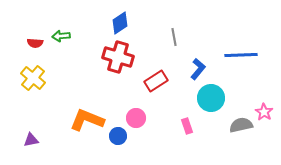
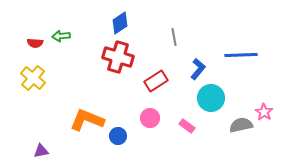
pink circle: moved 14 px right
pink rectangle: rotated 35 degrees counterclockwise
purple triangle: moved 10 px right, 11 px down
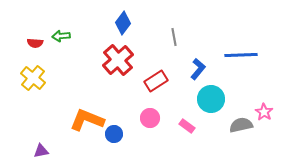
blue diamond: moved 3 px right; rotated 20 degrees counterclockwise
red cross: moved 3 px down; rotated 32 degrees clockwise
cyan circle: moved 1 px down
blue circle: moved 4 px left, 2 px up
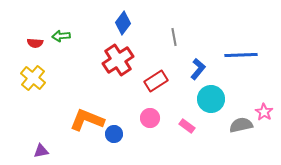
red cross: rotated 8 degrees clockwise
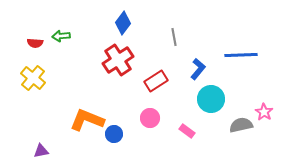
pink rectangle: moved 5 px down
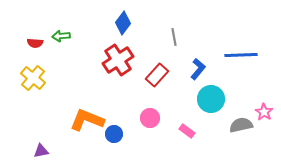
red rectangle: moved 1 px right, 6 px up; rotated 15 degrees counterclockwise
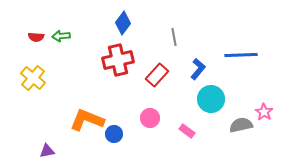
red semicircle: moved 1 px right, 6 px up
red cross: rotated 20 degrees clockwise
purple triangle: moved 6 px right
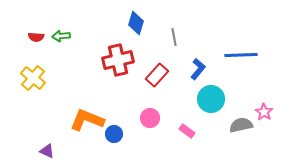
blue diamond: moved 13 px right; rotated 20 degrees counterclockwise
purple triangle: rotated 35 degrees clockwise
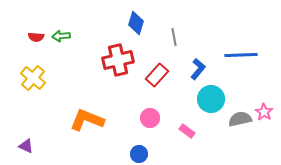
gray semicircle: moved 1 px left, 6 px up
blue circle: moved 25 px right, 20 px down
purple triangle: moved 21 px left, 5 px up
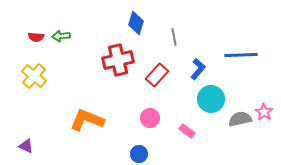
yellow cross: moved 1 px right, 2 px up
